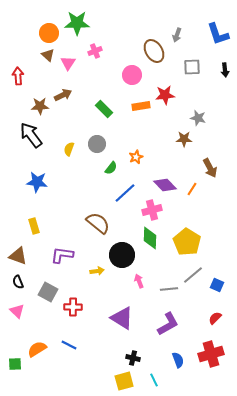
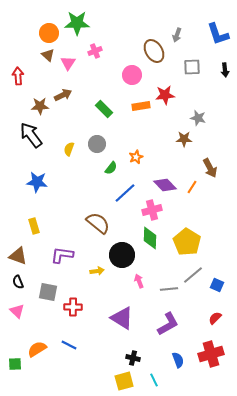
orange line at (192, 189): moved 2 px up
gray square at (48, 292): rotated 18 degrees counterclockwise
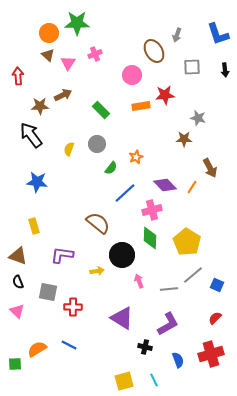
pink cross at (95, 51): moved 3 px down
green rectangle at (104, 109): moved 3 px left, 1 px down
black cross at (133, 358): moved 12 px right, 11 px up
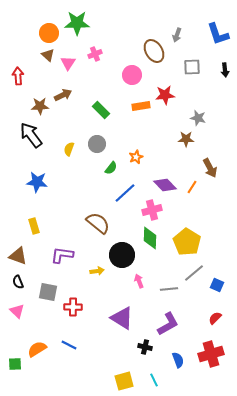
brown star at (184, 139): moved 2 px right
gray line at (193, 275): moved 1 px right, 2 px up
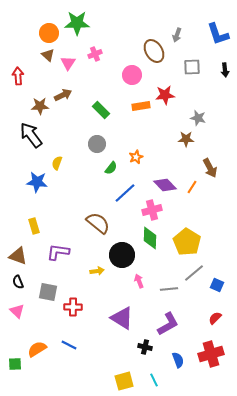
yellow semicircle at (69, 149): moved 12 px left, 14 px down
purple L-shape at (62, 255): moved 4 px left, 3 px up
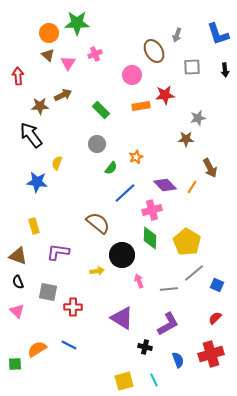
gray star at (198, 118): rotated 28 degrees counterclockwise
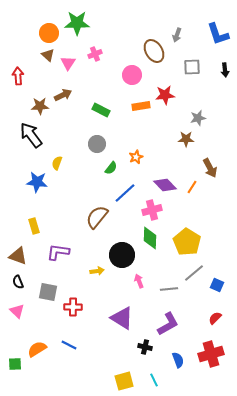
green rectangle at (101, 110): rotated 18 degrees counterclockwise
brown semicircle at (98, 223): moved 1 px left, 6 px up; rotated 90 degrees counterclockwise
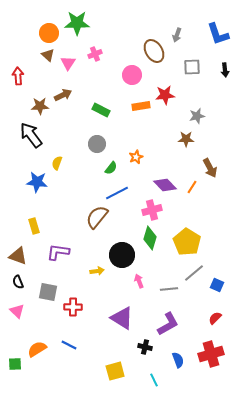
gray star at (198, 118): moved 1 px left, 2 px up
blue line at (125, 193): moved 8 px left; rotated 15 degrees clockwise
green diamond at (150, 238): rotated 15 degrees clockwise
yellow square at (124, 381): moved 9 px left, 10 px up
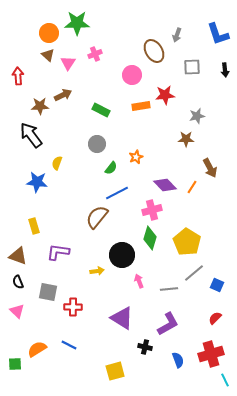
cyan line at (154, 380): moved 71 px right
